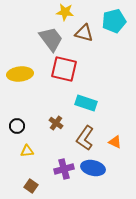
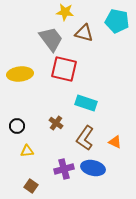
cyan pentagon: moved 3 px right; rotated 25 degrees clockwise
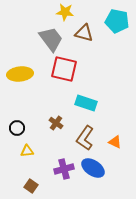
black circle: moved 2 px down
blue ellipse: rotated 20 degrees clockwise
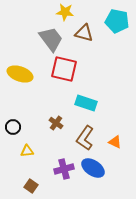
yellow ellipse: rotated 25 degrees clockwise
black circle: moved 4 px left, 1 px up
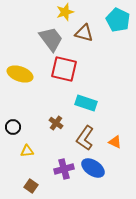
yellow star: rotated 24 degrees counterclockwise
cyan pentagon: moved 1 px right, 1 px up; rotated 15 degrees clockwise
